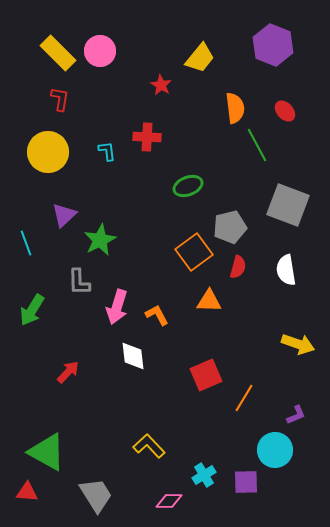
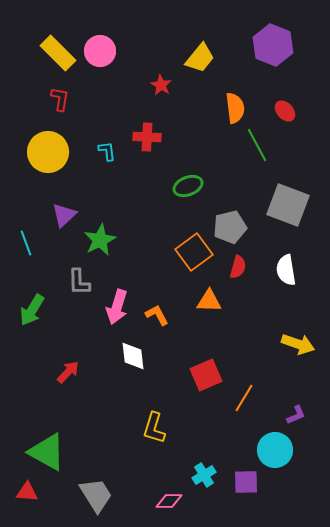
yellow L-shape: moved 5 px right, 18 px up; rotated 120 degrees counterclockwise
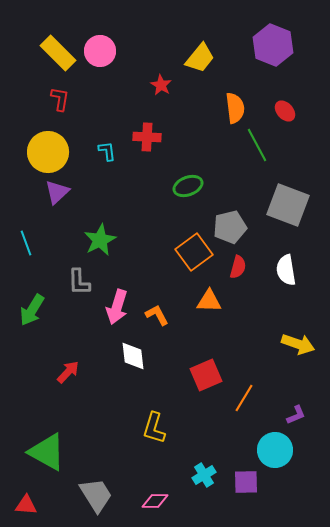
purple triangle: moved 7 px left, 23 px up
red triangle: moved 1 px left, 13 px down
pink diamond: moved 14 px left
